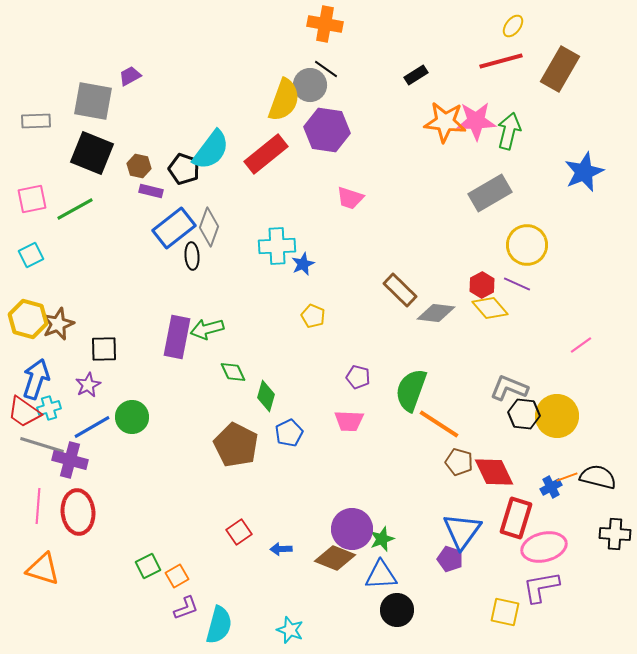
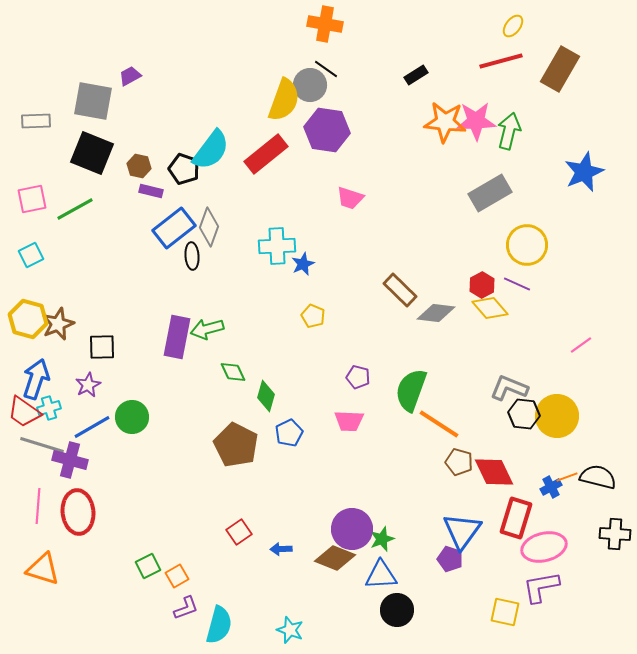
black square at (104, 349): moved 2 px left, 2 px up
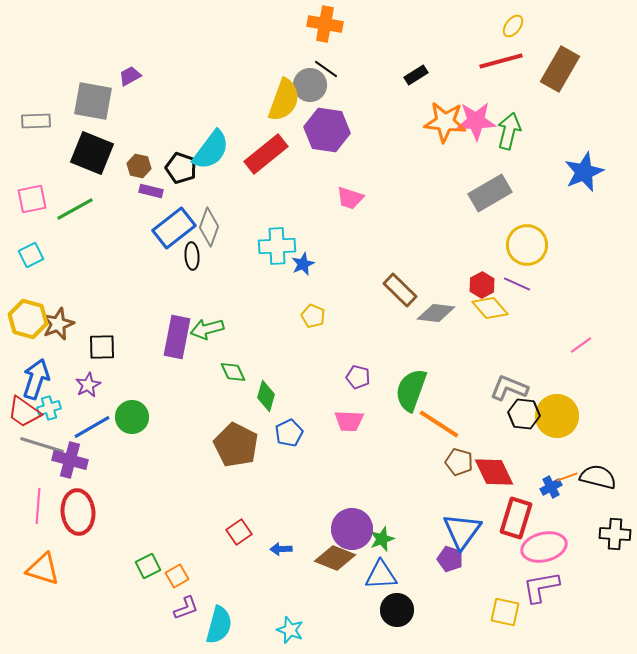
black pentagon at (184, 169): moved 3 px left, 1 px up
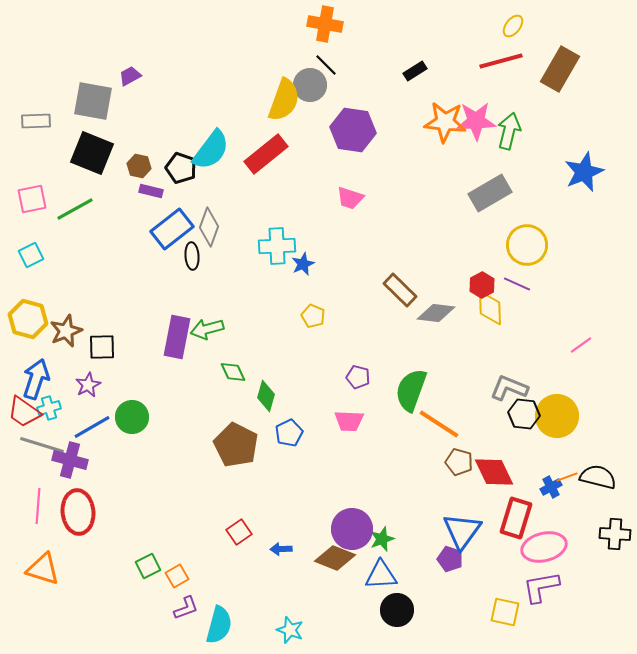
black line at (326, 69): moved 4 px up; rotated 10 degrees clockwise
black rectangle at (416, 75): moved 1 px left, 4 px up
purple hexagon at (327, 130): moved 26 px right
blue rectangle at (174, 228): moved 2 px left, 1 px down
yellow diamond at (490, 308): rotated 39 degrees clockwise
brown star at (58, 324): moved 8 px right, 7 px down
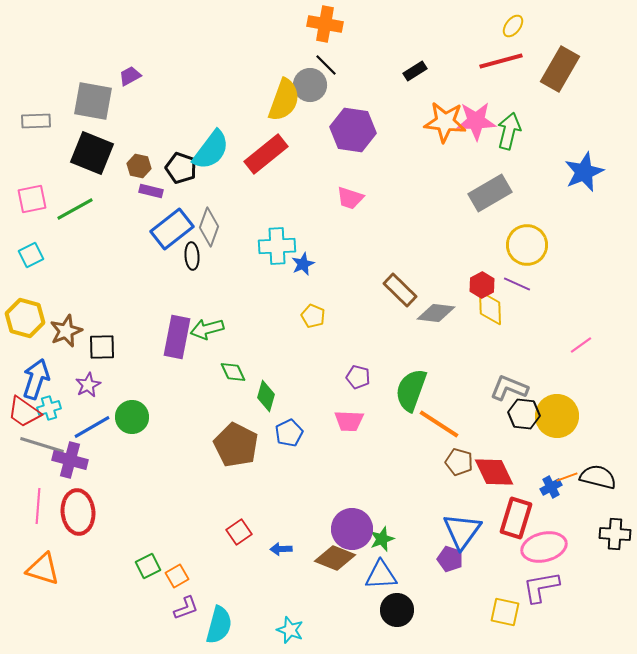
yellow hexagon at (28, 319): moved 3 px left, 1 px up
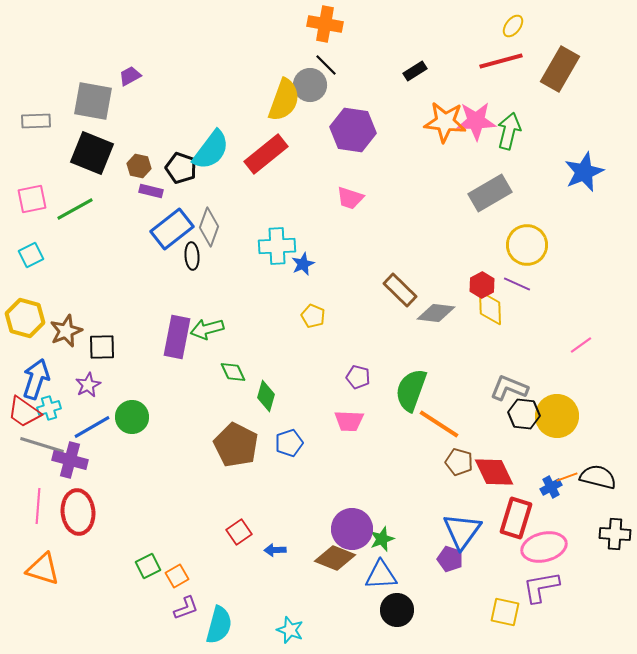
blue pentagon at (289, 433): moved 10 px down; rotated 8 degrees clockwise
blue arrow at (281, 549): moved 6 px left, 1 px down
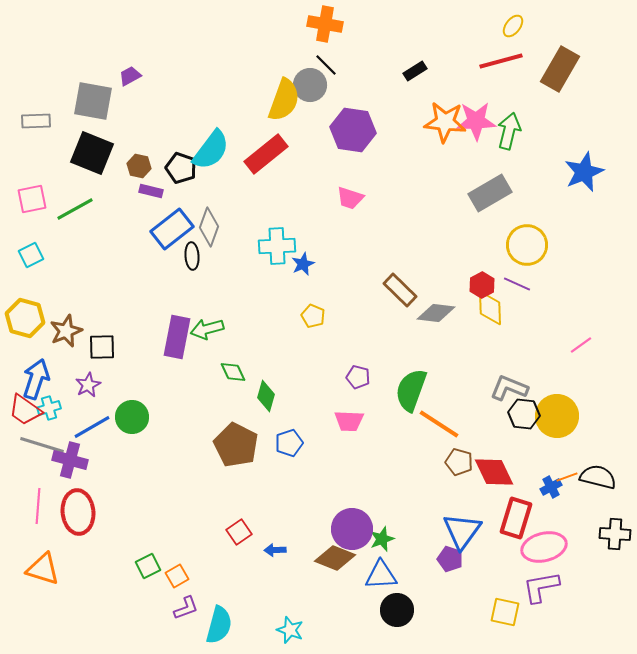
red trapezoid at (24, 412): moved 1 px right, 2 px up
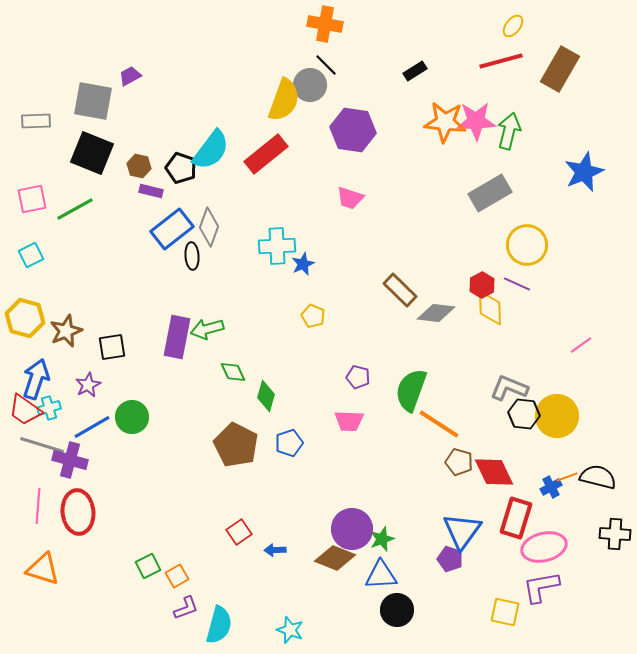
black square at (102, 347): moved 10 px right; rotated 8 degrees counterclockwise
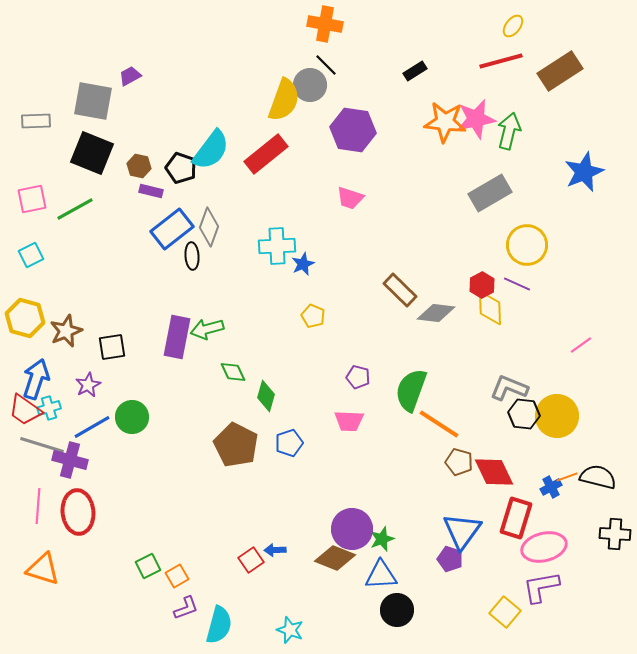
brown rectangle at (560, 69): moved 2 px down; rotated 27 degrees clockwise
pink star at (476, 121): moved 2 px up; rotated 9 degrees counterclockwise
red square at (239, 532): moved 12 px right, 28 px down
yellow square at (505, 612): rotated 28 degrees clockwise
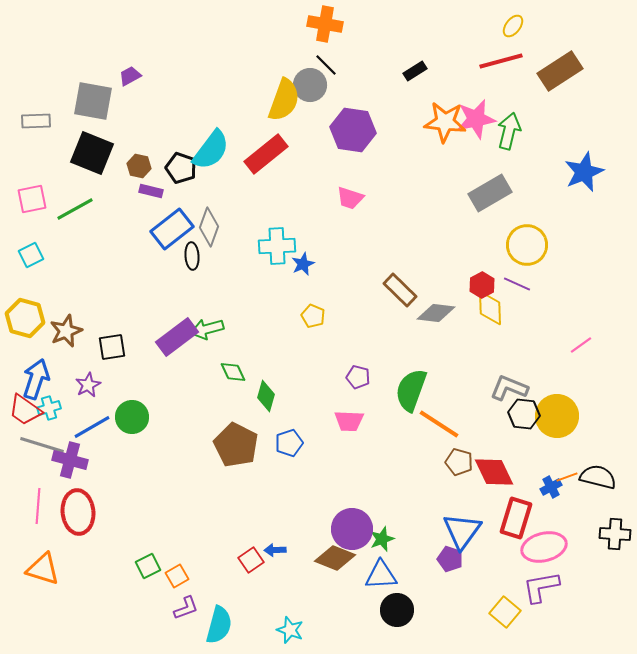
purple rectangle at (177, 337): rotated 42 degrees clockwise
